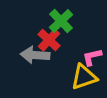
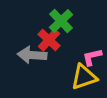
gray arrow: moved 3 px left
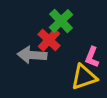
pink L-shape: rotated 55 degrees counterclockwise
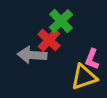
pink L-shape: moved 2 px down
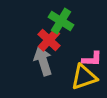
green cross: rotated 15 degrees counterclockwise
gray arrow: moved 11 px right, 6 px down; rotated 68 degrees clockwise
pink L-shape: rotated 110 degrees counterclockwise
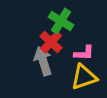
red cross: moved 2 px right, 2 px down
pink L-shape: moved 8 px left, 6 px up
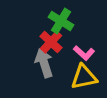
pink L-shape: rotated 40 degrees clockwise
gray arrow: moved 1 px right, 2 px down
yellow triangle: rotated 8 degrees clockwise
